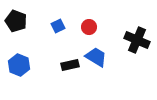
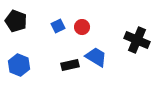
red circle: moved 7 px left
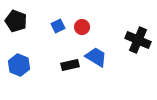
black cross: moved 1 px right
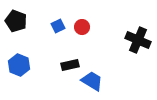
blue trapezoid: moved 4 px left, 24 px down
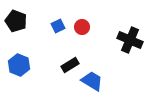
black cross: moved 8 px left
black rectangle: rotated 18 degrees counterclockwise
